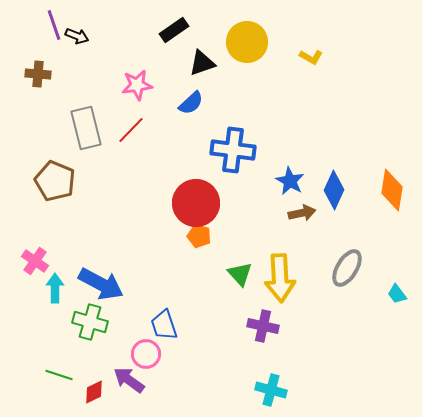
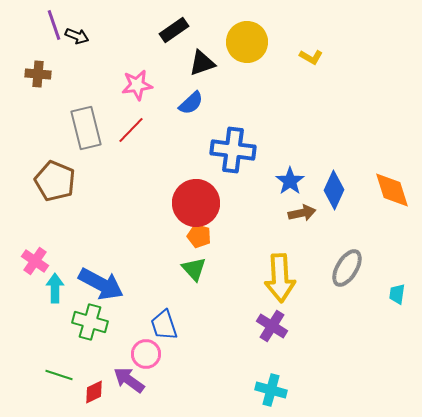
blue star: rotated 8 degrees clockwise
orange diamond: rotated 27 degrees counterclockwise
green triangle: moved 46 px left, 5 px up
cyan trapezoid: rotated 45 degrees clockwise
purple cross: moved 9 px right; rotated 20 degrees clockwise
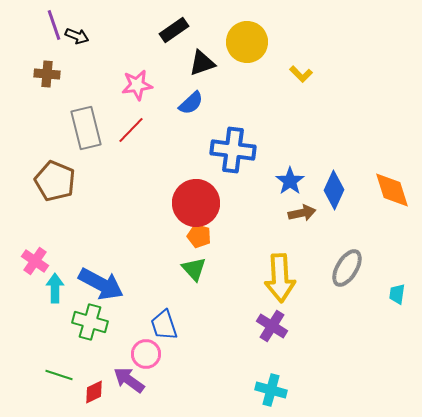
yellow L-shape: moved 10 px left, 17 px down; rotated 15 degrees clockwise
brown cross: moved 9 px right
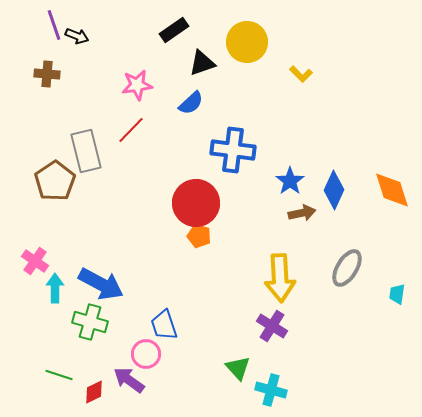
gray rectangle: moved 23 px down
brown pentagon: rotated 15 degrees clockwise
green triangle: moved 44 px right, 99 px down
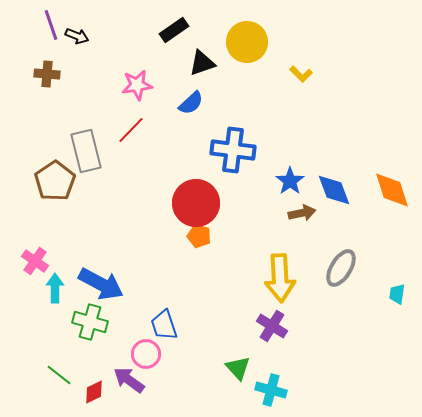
purple line: moved 3 px left
blue diamond: rotated 45 degrees counterclockwise
gray ellipse: moved 6 px left
green line: rotated 20 degrees clockwise
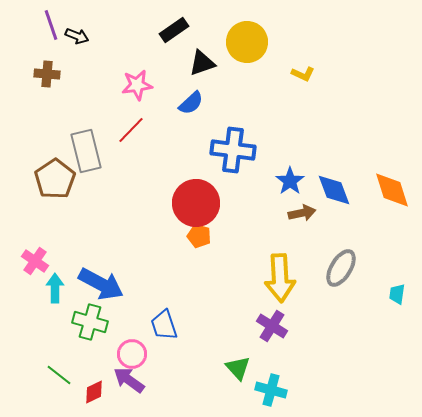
yellow L-shape: moved 2 px right; rotated 20 degrees counterclockwise
brown pentagon: moved 2 px up
pink circle: moved 14 px left
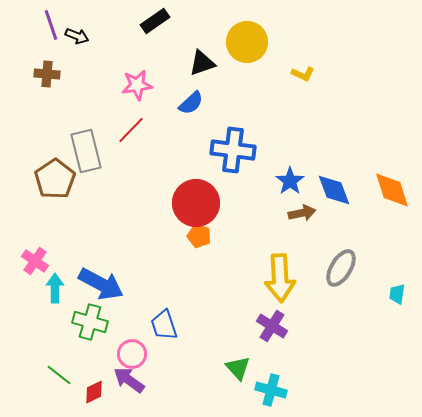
black rectangle: moved 19 px left, 9 px up
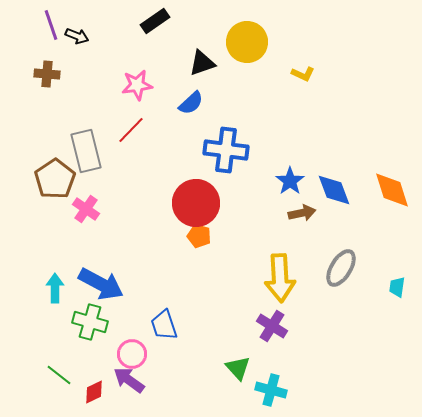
blue cross: moved 7 px left
pink cross: moved 51 px right, 52 px up
cyan trapezoid: moved 7 px up
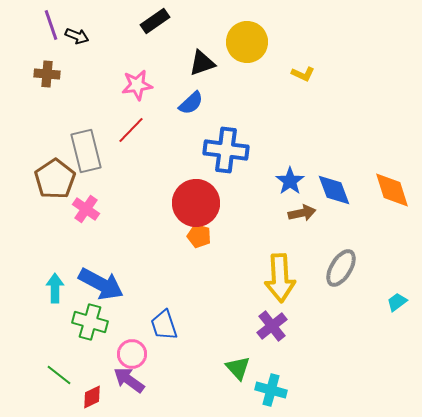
cyan trapezoid: moved 15 px down; rotated 45 degrees clockwise
purple cross: rotated 20 degrees clockwise
red diamond: moved 2 px left, 5 px down
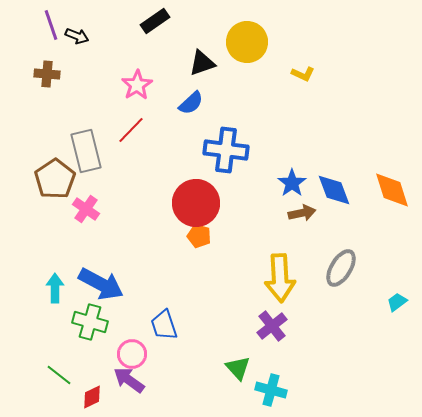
pink star: rotated 24 degrees counterclockwise
blue star: moved 2 px right, 2 px down
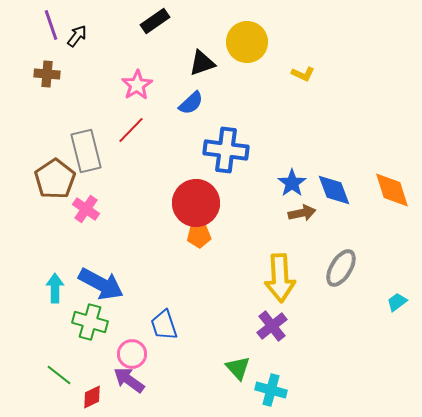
black arrow: rotated 75 degrees counterclockwise
orange pentagon: rotated 20 degrees counterclockwise
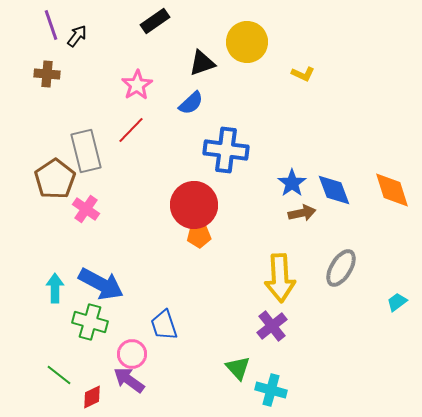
red circle: moved 2 px left, 2 px down
